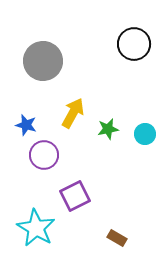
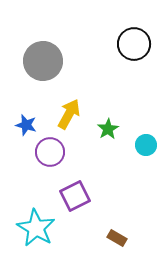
yellow arrow: moved 4 px left, 1 px down
green star: rotated 20 degrees counterclockwise
cyan circle: moved 1 px right, 11 px down
purple circle: moved 6 px right, 3 px up
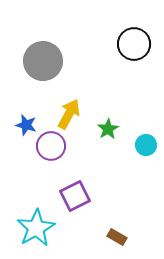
purple circle: moved 1 px right, 6 px up
cyan star: rotated 12 degrees clockwise
brown rectangle: moved 1 px up
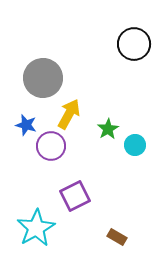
gray circle: moved 17 px down
cyan circle: moved 11 px left
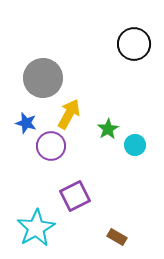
blue star: moved 2 px up
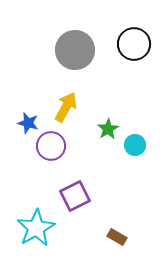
gray circle: moved 32 px right, 28 px up
yellow arrow: moved 3 px left, 7 px up
blue star: moved 2 px right
